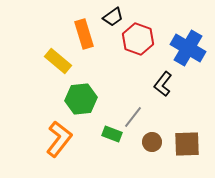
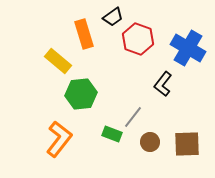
green hexagon: moved 5 px up
brown circle: moved 2 px left
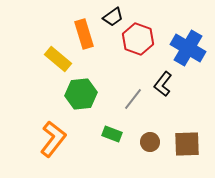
yellow rectangle: moved 2 px up
gray line: moved 18 px up
orange L-shape: moved 6 px left
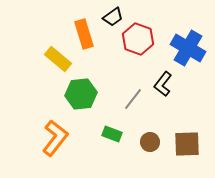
orange L-shape: moved 2 px right, 1 px up
